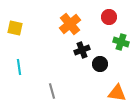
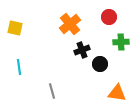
green cross: rotated 21 degrees counterclockwise
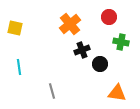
green cross: rotated 14 degrees clockwise
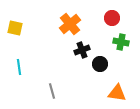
red circle: moved 3 px right, 1 px down
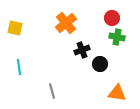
orange cross: moved 4 px left, 1 px up
green cross: moved 4 px left, 5 px up
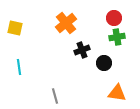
red circle: moved 2 px right
green cross: rotated 21 degrees counterclockwise
black circle: moved 4 px right, 1 px up
gray line: moved 3 px right, 5 px down
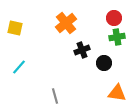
cyan line: rotated 49 degrees clockwise
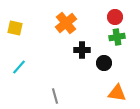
red circle: moved 1 px right, 1 px up
black cross: rotated 21 degrees clockwise
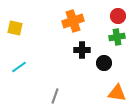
red circle: moved 3 px right, 1 px up
orange cross: moved 7 px right, 2 px up; rotated 20 degrees clockwise
cyan line: rotated 14 degrees clockwise
gray line: rotated 35 degrees clockwise
